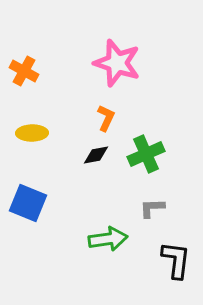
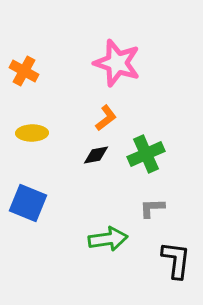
orange L-shape: rotated 28 degrees clockwise
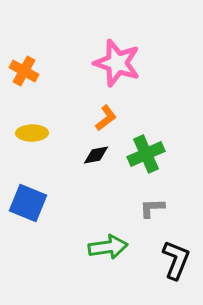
green arrow: moved 8 px down
black L-shape: rotated 15 degrees clockwise
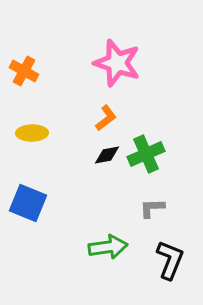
black diamond: moved 11 px right
black L-shape: moved 6 px left
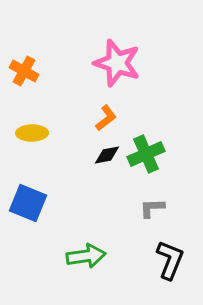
green arrow: moved 22 px left, 9 px down
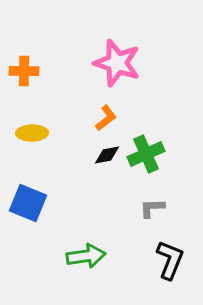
orange cross: rotated 28 degrees counterclockwise
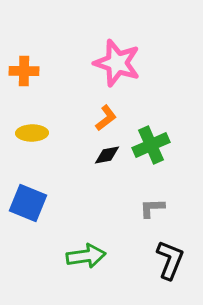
green cross: moved 5 px right, 9 px up
